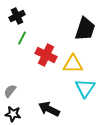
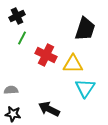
gray semicircle: moved 1 px right, 1 px up; rotated 48 degrees clockwise
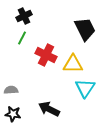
black cross: moved 7 px right
black trapezoid: rotated 45 degrees counterclockwise
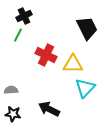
black trapezoid: moved 2 px right, 1 px up
green line: moved 4 px left, 3 px up
cyan triangle: rotated 10 degrees clockwise
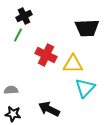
black trapezoid: rotated 115 degrees clockwise
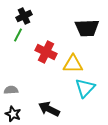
red cross: moved 3 px up
black star: rotated 14 degrees clockwise
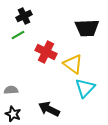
green line: rotated 32 degrees clockwise
yellow triangle: rotated 35 degrees clockwise
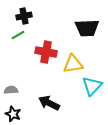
black cross: rotated 14 degrees clockwise
red cross: rotated 15 degrees counterclockwise
yellow triangle: rotated 45 degrees counterclockwise
cyan triangle: moved 7 px right, 2 px up
black arrow: moved 6 px up
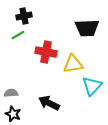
gray semicircle: moved 3 px down
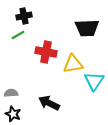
cyan triangle: moved 2 px right, 5 px up; rotated 10 degrees counterclockwise
